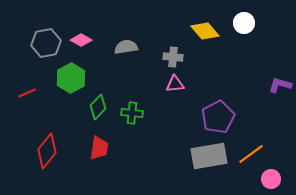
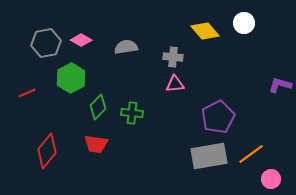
red trapezoid: moved 3 px left, 4 px up; rotated 90 degrees clockwise
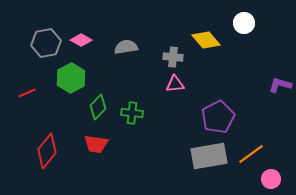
yellow diamond: moved 1 px right, 9 px down
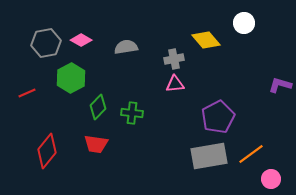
gray cross: moved 1 px right, 2 px down; rotated 18 degrees counterclockwise
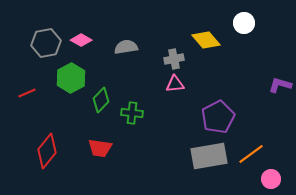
green diamond: moved 3 px right, 7 px up
red trapezoid: moved 4 px right, 4 px down
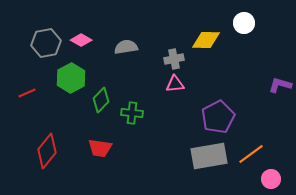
yellow diamond: rotated 48 degrees counterclockwise
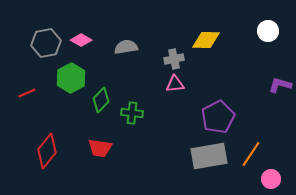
white circle: moved 24 px right, 8 px down
orange line: rotated 20 degrees counterclockwise
